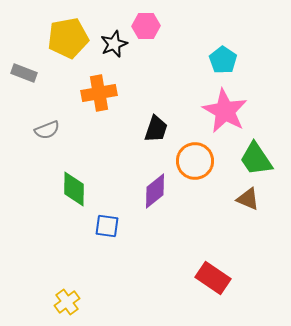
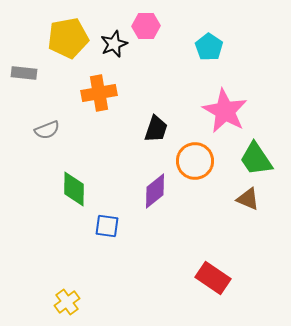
cyan pentagon: moved 14 px left, 13 px up
gray rectangle: rotated 15 degrees counterclockwise
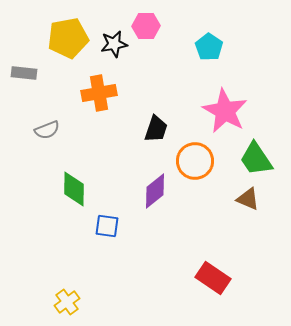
black star: rotated 12 degrees clockwise
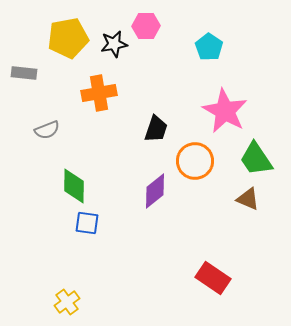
green diamond: moved 3 px up
blue square: moved 20 px left, 3 px up
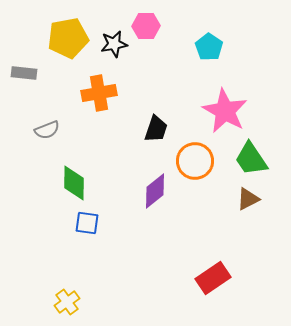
green trapezoid: moved 5 px left
green diamond: moved 3 px up
brown triangle: rotated 50 degrees counterclockwise
red rectangle: rotated 68 degrees counterclockwise
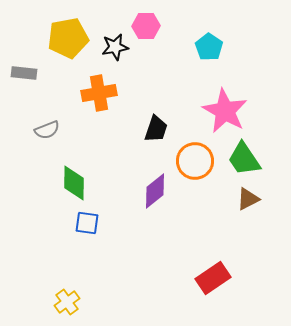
black star: moved 1 px right, 3 px down
green trapezoid: moved 7 px left
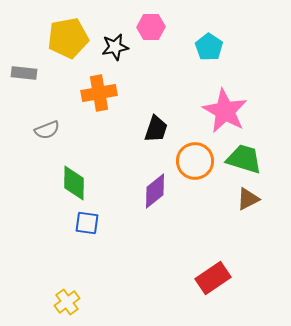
pink hexagon: moved 5 px right, 1 px down
green trapezoid: rotated 141 degrees clockwise
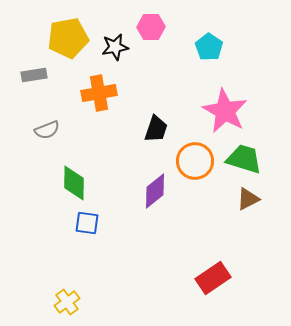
gray rectangle: moved 10 px right, 2 px down; rotated 15 degrees counterclockwise
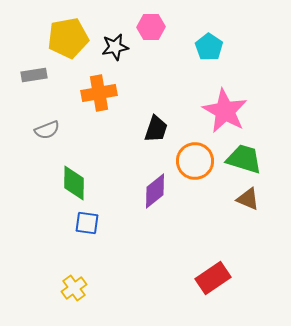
brown triangle: rotated 50 degrees clockwise
yellow cross: moved 7 px right, 14 px up
